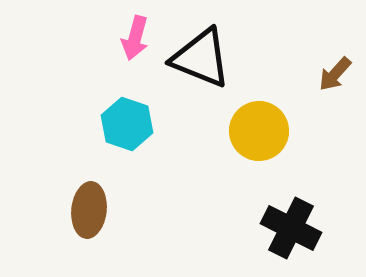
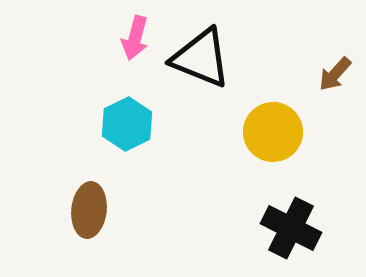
cyan hexagon: rotated 15 degrees clockwise
yellow circle: moved 14 px right, 1 px down
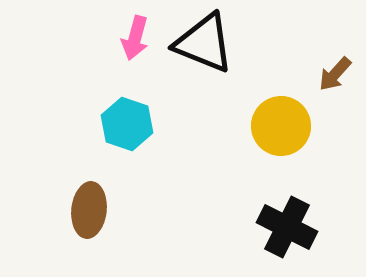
black triangle: moved 3 px right, 15 px up
cyan hexagon: rotated 15 degrees counterclockwise
yellow circle: moved 8 px right, 6 px up
black cross: moved 4 px left, 1 px up
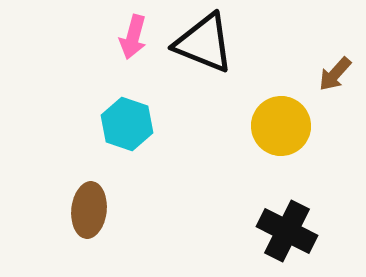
pink arrow: moved 2 px left, 1 px up
black cross: moved 4 px down
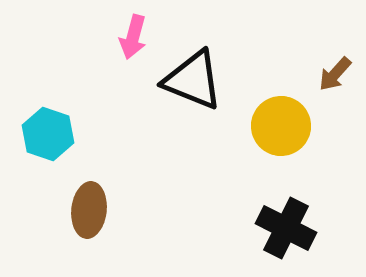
black triangle: moved 11 px left, 37 px down
cyan hexagon: moved 79 px left, 10 px down
black cross: moved 1 px left, 3 px up
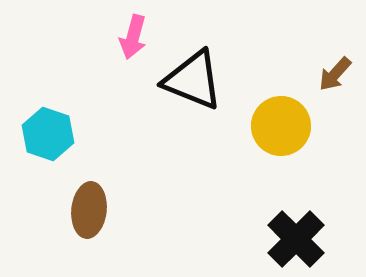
black cross: moved 10 px right, 11 px down; rotated 18 degrees clockwise
